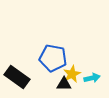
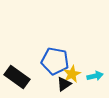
blue pentagon: moved 2 px right, 3 px down
cyan arrow: moved 3 px right, 2 px up
black triangle: rotated 35 degrees counterclockwise
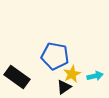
blue pentagon: moved 5 px up
black triangle: moved 3 px down
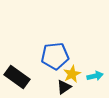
blue pentagon: rotated 16 degrees counterclockwise
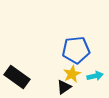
blue pentagon: moved 21 px right, 6 px up
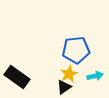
yellow star: moved 3 px left
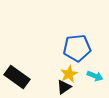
blue pentagon: moved 1 px right, 2 px up
cyan arrow: rotated 35 degrees clockwise
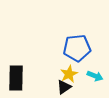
black rectangle: moved 1 px left, 1 px down; rotated 55 degrees clockwise
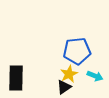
blue pentagon: moved 3 px down
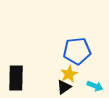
cyan arrow: moved 10 px down
